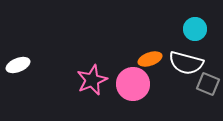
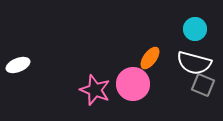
orange ellipse: moved 1 px up; rotated 35 degrees counterclockwise
white semicircle: moved 8 px right
pink star: moved 3 px right, 10 px down; rotated 28 degrees counterclockwise
gray square: moved 5 px left, 1 px down
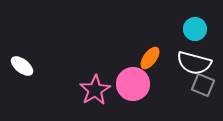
white ellipse: moved 4 px right, 1 px down; rotated 60 degrees clockwise
pink star: rotated 20 degrees clockwise
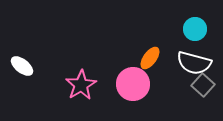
gray square: rotated 20 degrees clockwise
pink star: moved 14 px left, 5 px up
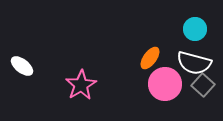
pink circle: moved 32 px right
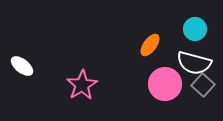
orange ellipse: moved 13 px up
pink star: moved 1 px right
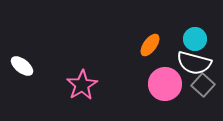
cyan circle: moved 10 px down
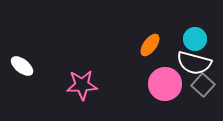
pink star: rotated 28 degrees clockwise
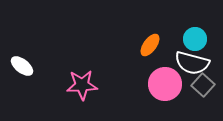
white semicircle: moved 2 px left
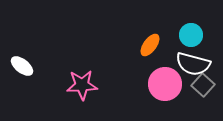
cyan circle: moved 4 px left, 4 px up
white semicircle: moved 1 px right, 1 px down
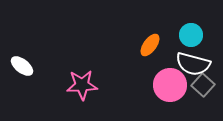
pink circle: moved 5 px right, 1 px down
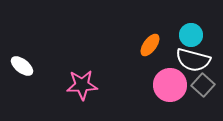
white semicircle: moved 4 px up
